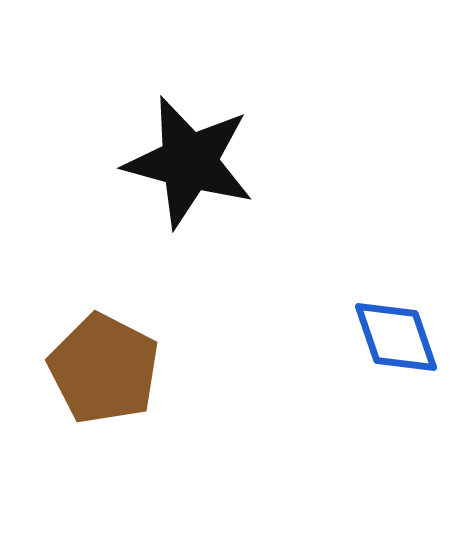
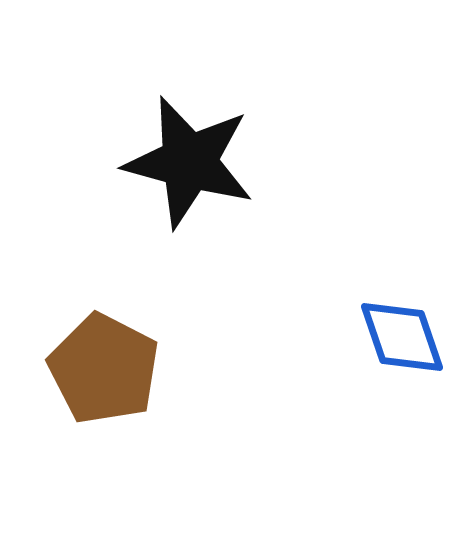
blue diamond: moved 6 px right
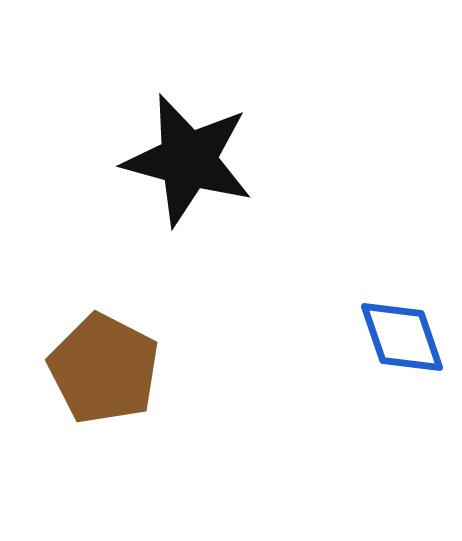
black star: moved 1 px left, 2 px up
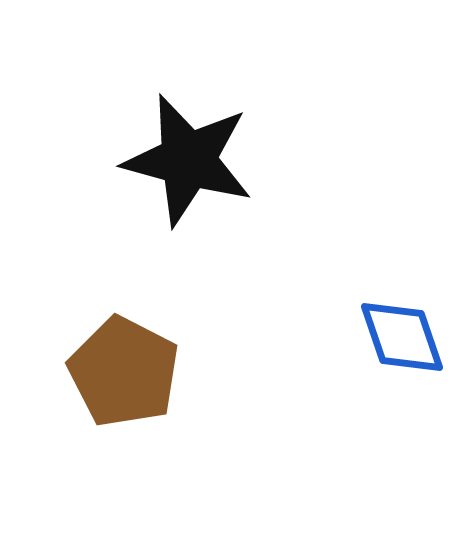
brown pentagon: moved 20 px right, 3 px down
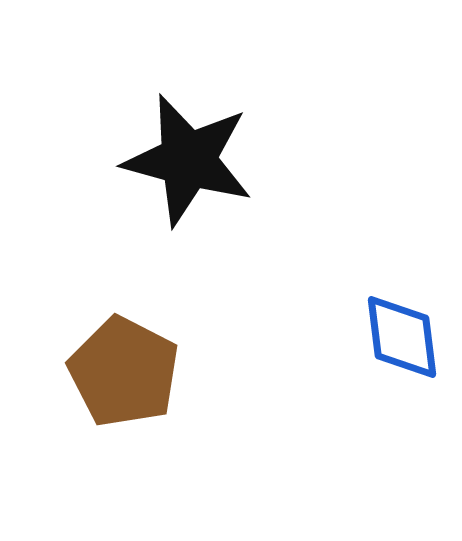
blue diamond: rotated 12 degrees clockwise
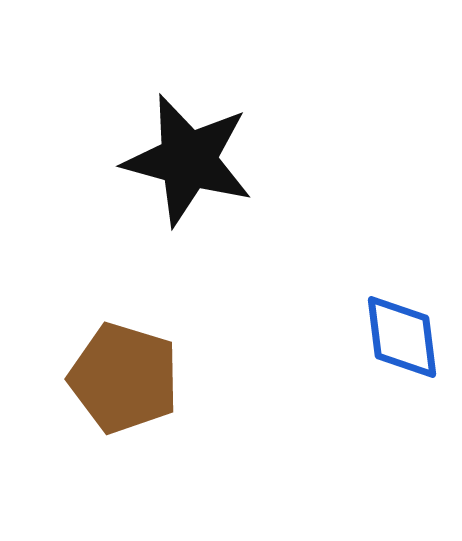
brown pentagon: moved 6 px down; rotated 10 degrees counterclockwise
